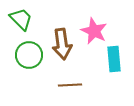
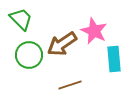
brown arrow: rotated 64 degrees clockwise
brown line: rotated 15 degrees counterclockwise
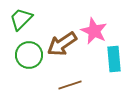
green trapezoid: rotated 90 degrees counterclockwise
